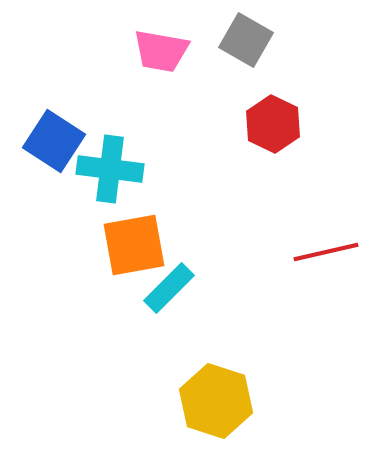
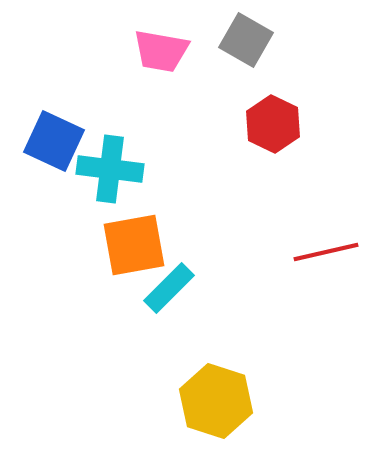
blue square: rotated 8 degrees counterclockwise
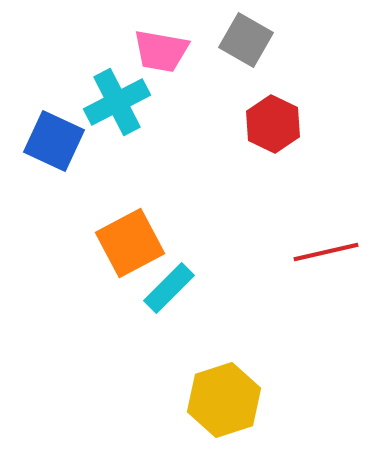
cyan cross: moved 7 px right, 67 px up; rotated 34 degrees counterclockwise
orange square: moved 4 px left, 2 px up; rotated 18 degrees counterclockwise
yellow hexagon: moved 8 px right, 1 px up; rotated 24 degrees clockwise
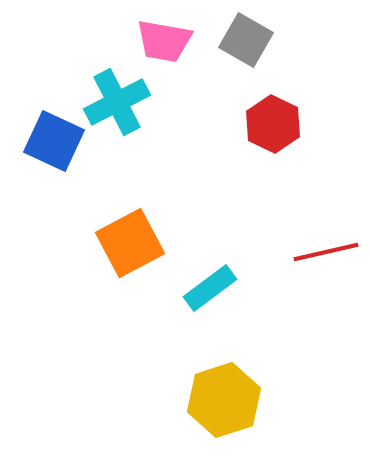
pink trapezoid: moved 3 px right, 10 px up
cyan rectangle: moved 41 px right; rotated 8 degrees clockwise
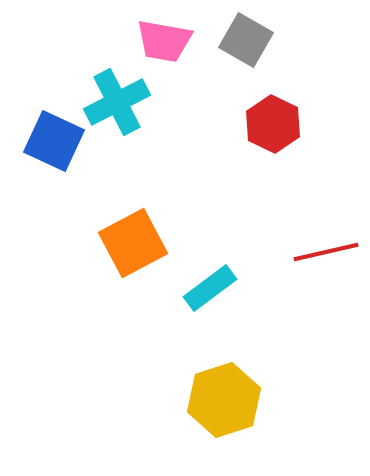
orange square: moved 3 px right
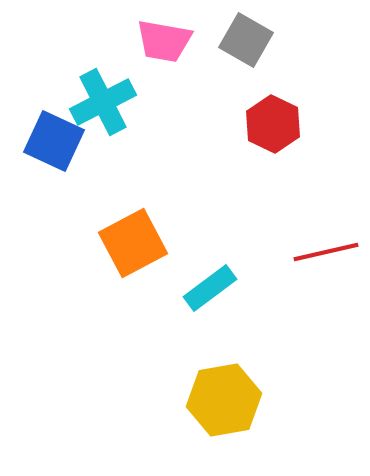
cyan cross: moved 14 px left
yellow hexagon: rotated 8 degrees clockwise
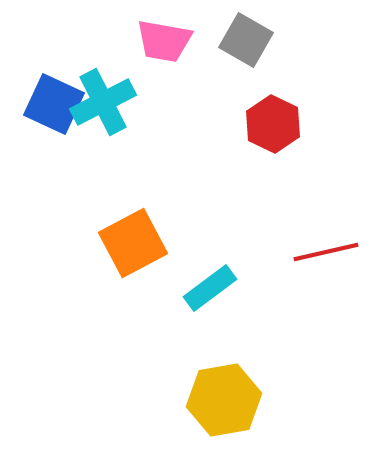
blue square: moved 37 px up
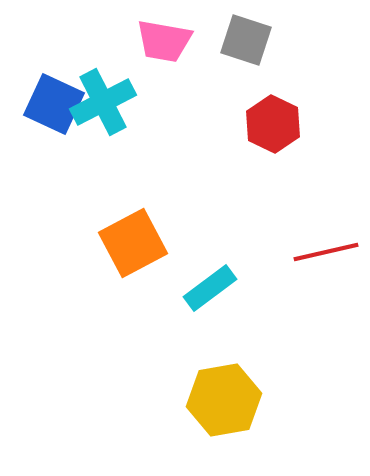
gray square: rotated 12 degrees counterclockwise
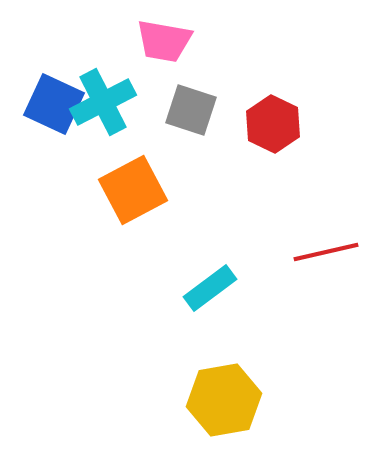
gray square: moved 55 px left, 70 px down
orange square: moved 53 px up
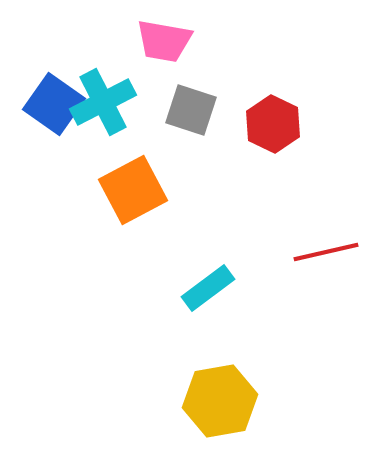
blue square: rotated 10 degrees clockwise
cyan rectangle: moved 2 px left
yellow hexagon: moved 4 px left, 1 px down
